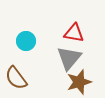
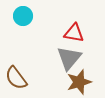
cyan circle: moved 3 px left, 25 px up
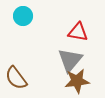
red triangle: moved 4 px right, 1 px up
gray triangle: moved 1 px right, 2 px down
brown star: moved 2 px left, 1 px up; rotated 10 degrees clockwise
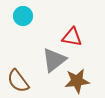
red triangle: moved 6 px left, 5 px down
gray triangle: moved 16 px left; rotated 12 degrees clockwise
brown semicircle: moved 2 px right, 3 px down
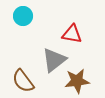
red triangle: moved 3 px up
brown semicircle: moved 5 px right
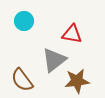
cyan circle: moved 1 px right, 5 px down
brown semicircle: moved 1 px left, 1 px up
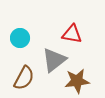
cyan circle: moved 4 px left, 17 px down
brown semicircle: moved 2 px right, 2 px up; rotated 115 degrees counterclockwise
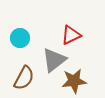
red triangle: moved 1 px left, 1 px down; rotated 35 degrees counterclockwise
brown star: moved 3 px left
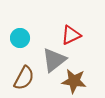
brown star: rotated 15 degrees clockwise
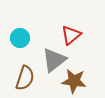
red triangle: rotated 15 degrees counterclockwise
brown semicircle: moved 1 px right; rotated 10 degrees counterclockwise
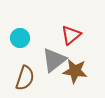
brown star: moved 1 px right, 10 px up
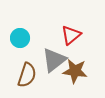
brown semicircle: moved 2 px right, 3 px up
